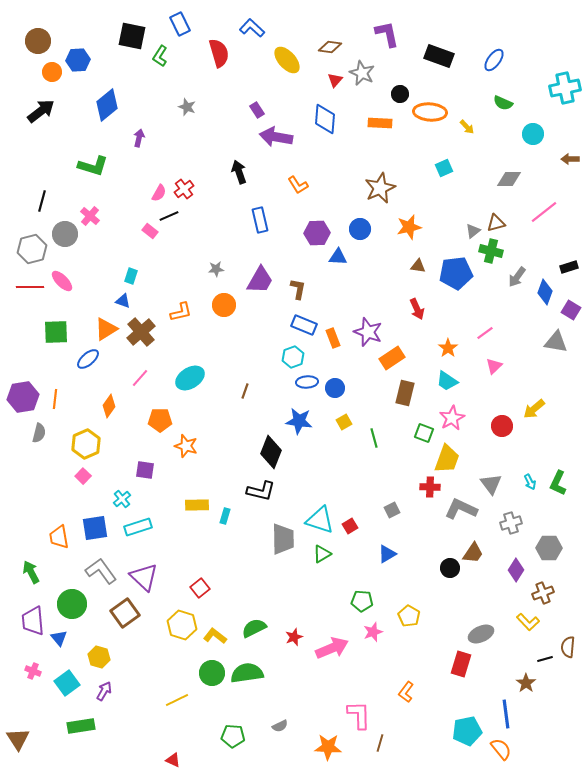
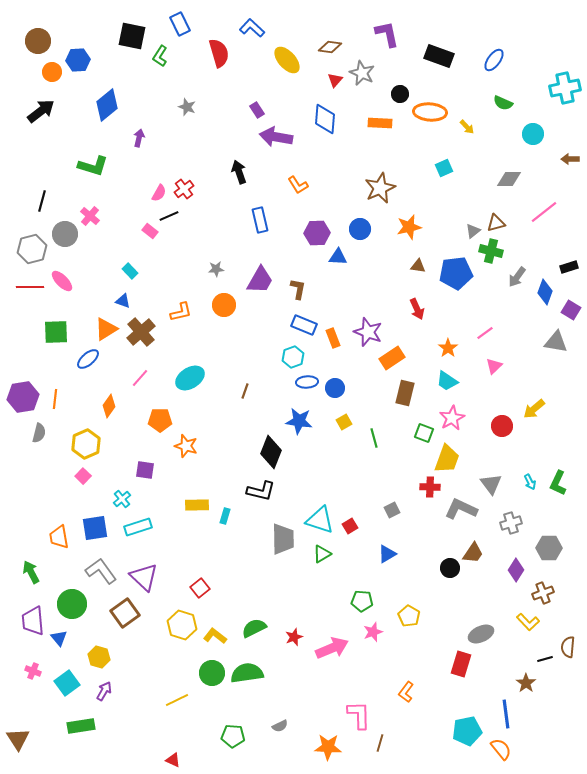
cyan rectangle at (131, 276): moved 1 px left, 5 px up; rotated 63 degrees counterclockwise
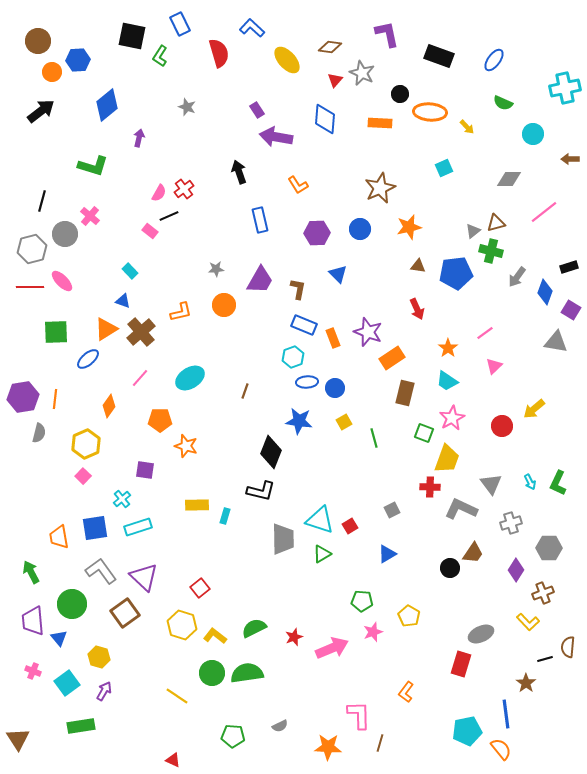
blue triangle at (338, 257): moved 17 px down; rotated 42 degrees clockwise
yellow line at (177, 700): moved 4 px up; rotated 60 degrees clockwise
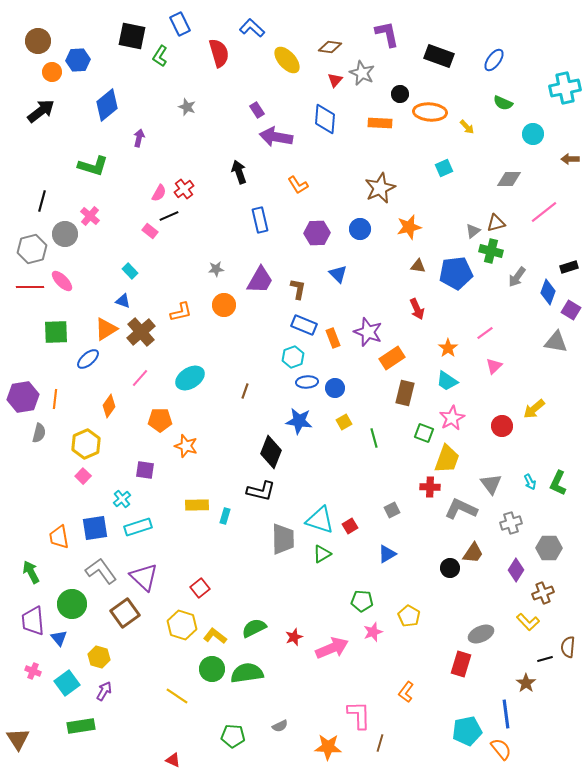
blue diamond at (545, 292): moved 3 px right
green circle at (212, 673): moved 4 px up
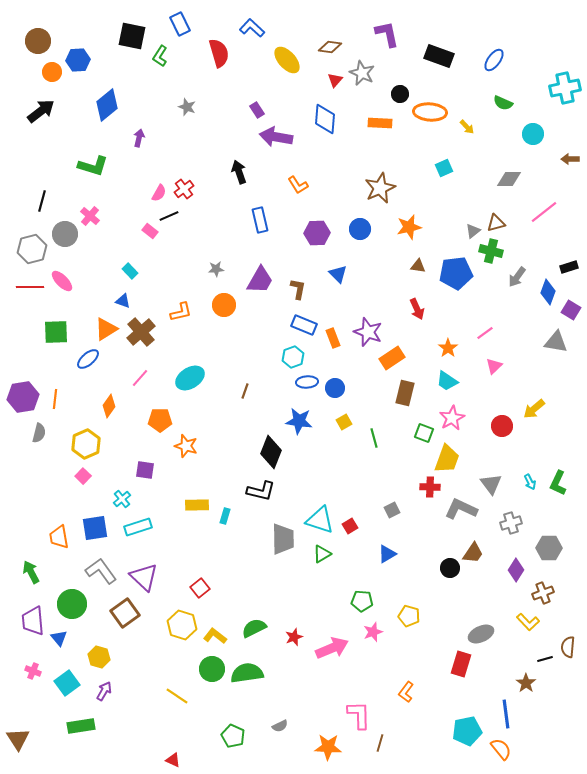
yellow pentagon at (409, 616): rotated 15 degrees counterclockwise
green pentagon at (233, 736): rotated 20 degrees clockwise
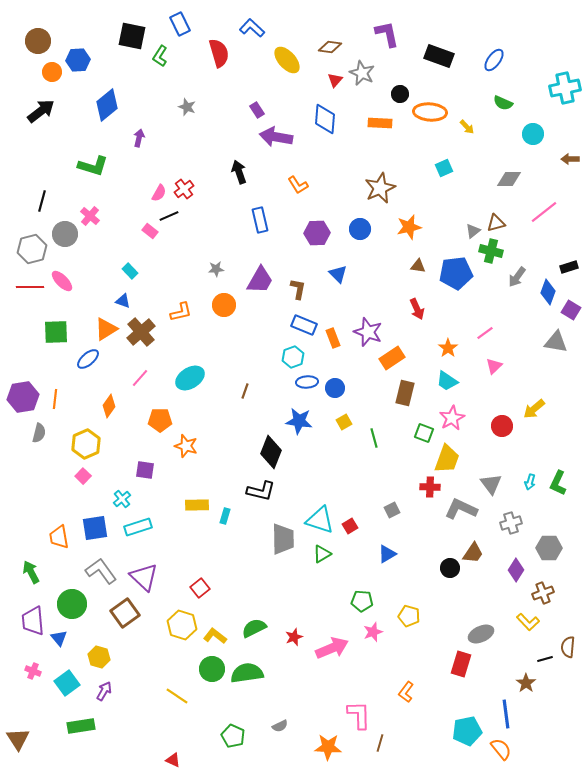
cyan arrow at (530, 482): rotated 42 degrees clockwise
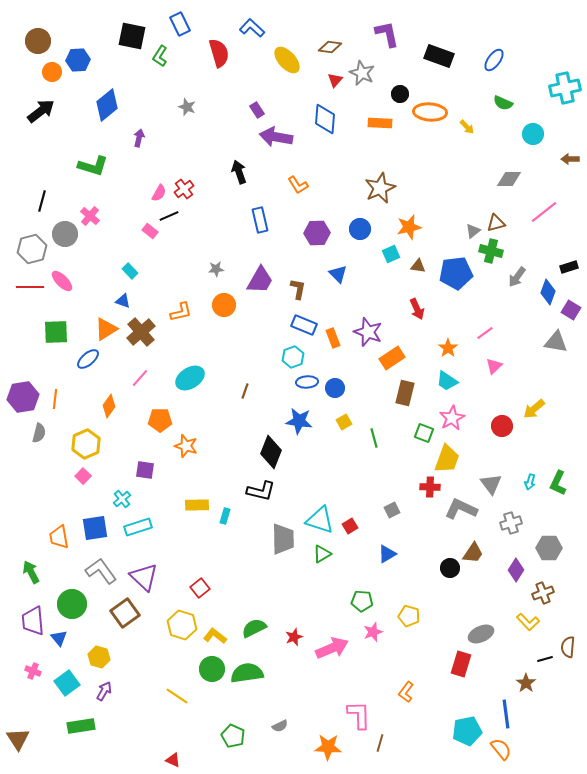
cyan square at (444, 168): moved 53 px left, 86 px down
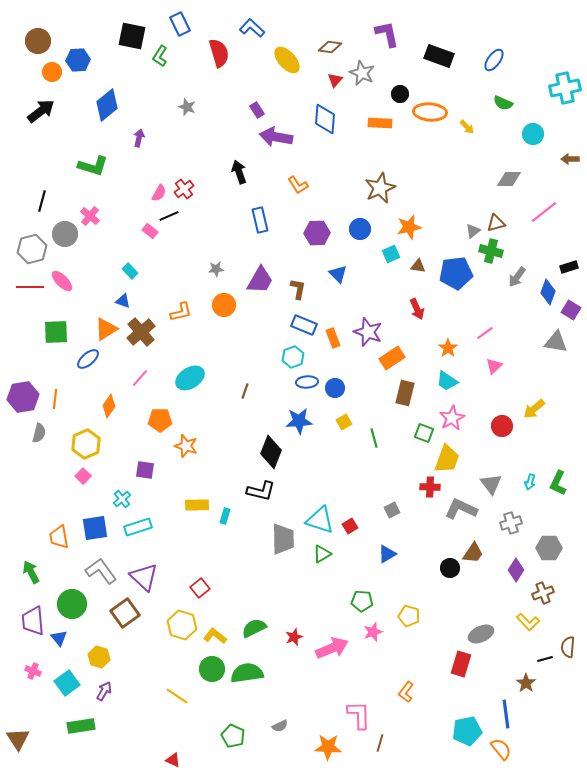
blue star at (299, 421): rotated 12 degrees counterclockwise
